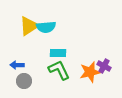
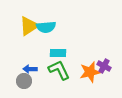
blue arrow: moved 13 px right, 4 px down
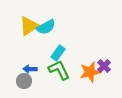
cyan semicircle: rotated 24 degrees counterclockwise
cyan rectangle: rotated 56 degrees counterclockwise
purple cross: rotated 16 degrees clockwise
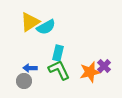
yellow triangle: moved 1 px right, 4 px up
cyan rectangle: rotated 21 degrees counterclockwise
blue arrow: moved 1 px up
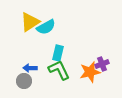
purple cross: moved 2 px left, 2 px up; rotated 24 degrees clockwise
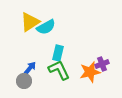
blue arrow: rotated 128 degrees clockwise
